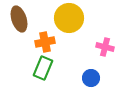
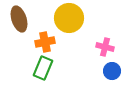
blue circle: moved 21 px right, 7 px up
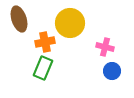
yellow circle: moved 1 px right, 5 px down
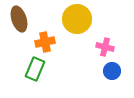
yellow circle: moved 7 px right, 4 px up
green rectangle: moved 8 px left, 1 px down
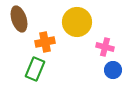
yellow circle: moved 3 px down
blue circle: moved 1 px right, 1 px up
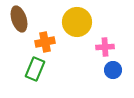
pink cross: rotated 18 degrees counterclockwise
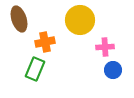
yellow circle: moved 3 px right, 2 px up
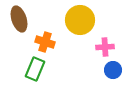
orange cross: rotated 30 degrees clockwise
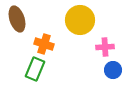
brown ellipse: moved 2 px left
orange cross: moved 1 px left, 2 px down
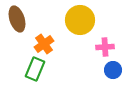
orange cross: rotated 36 degrees clockwise
